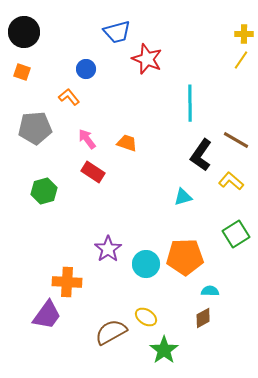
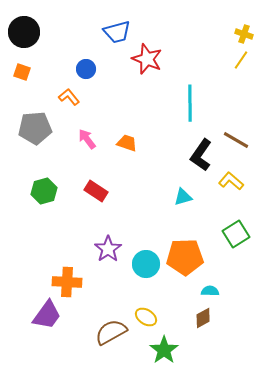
yellow cross: rotated 18 degrees clockwise
red rectangle: moved 3 px right, 19 px down
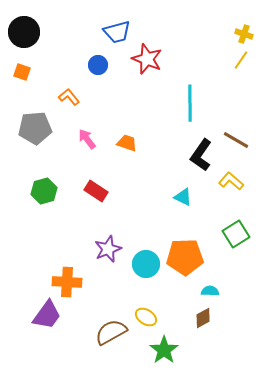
blue circle: moved 12 px right, 4 px up
cyan triangle: rotated 42 degrees clockwise
purple star: rotated 12 degrees clockwise
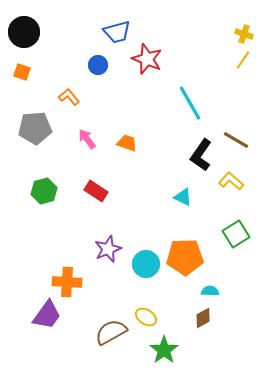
yellow line: moved 2 px right
cyan line: rotated 30 degrees counterclockwise
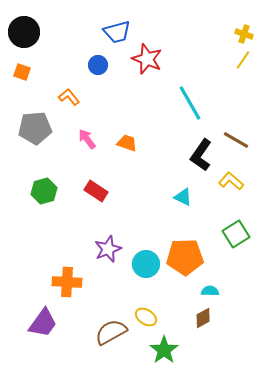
purple trapezoid: moved 4 px left, 8 px down
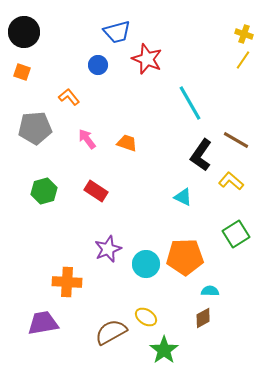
purple trapezoid: rotated 136 degrees counterclockwise
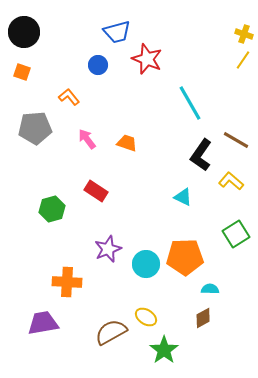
green hexagon: moved 8 px right, 18 px down
cyan semicircle: moved 2 px up
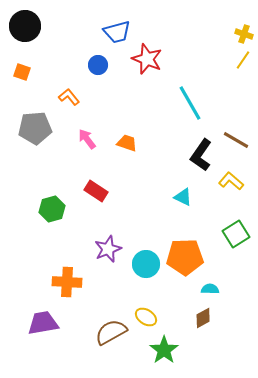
black circle: moved 1 px right, 6 px up
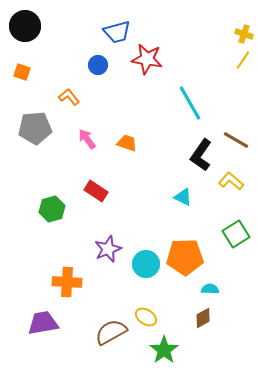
red star: rotated 12 degrees counterclockwise
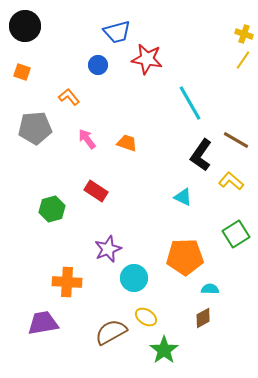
cyan circle: moved 12 px left, 14 px down
